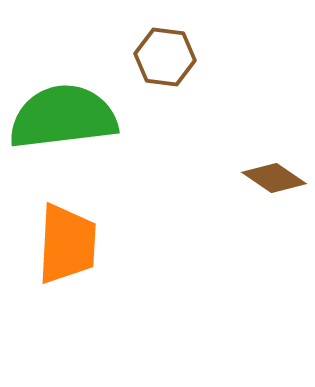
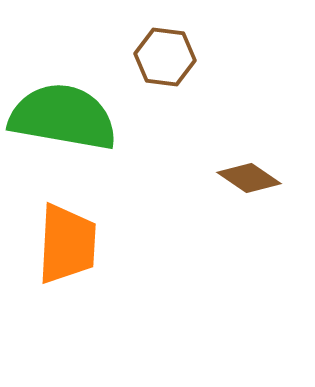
green semicircle: rotated 17 degrees clockwise
brown diamond: moved 25 px left
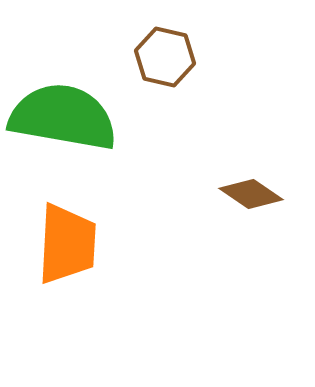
brown hexagon: rotated 6 degrees clockwise
brown diamond: moved 2 px right, 16 px down
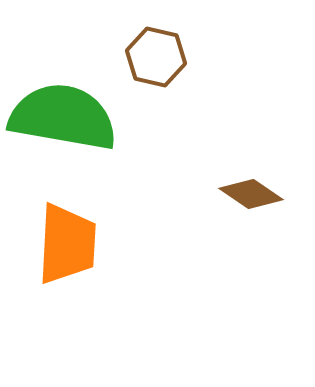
brown hexagon: moved 9 px left
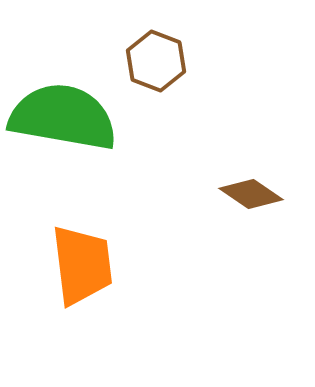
brown hexagon: moved 4 px down; rotated 8 degrees clockwise
orange trapezoid: moved 15 px right, 21 px down; rotated 10 degrees counterclockwise
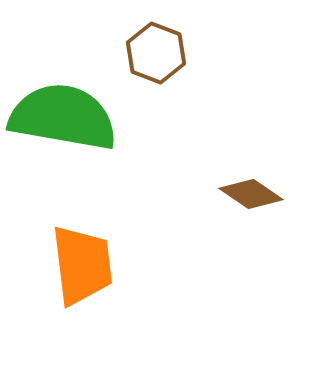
brown hexagon: moved 8 px up
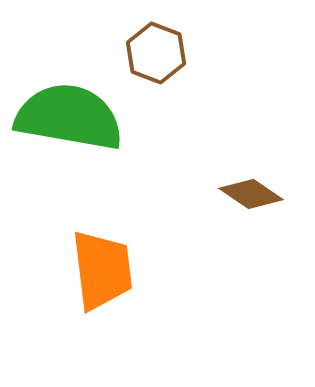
green semicircle: moved 6 px right
orange trapezoid: moved 20 px right, 5 px down
